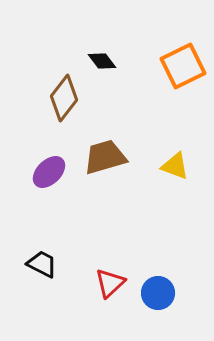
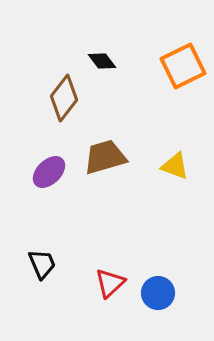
black trapezoid: rotated 40 degrees clockwise
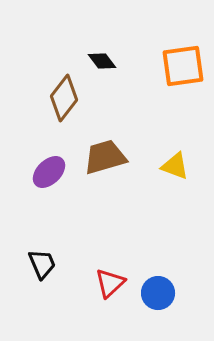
orange square: rotated 18 degrees clockwise
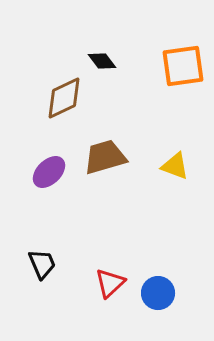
brown diamond: rotated 27 degrees clockwise
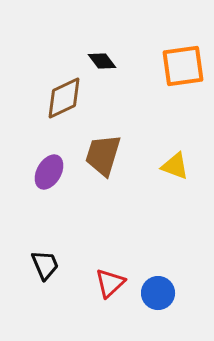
brown trapezoid: moved 2 px left, 2 px up; rotated 57 degrees counterclockwise
purple ellipse: rotated 16 degrees counterclockwise
black trapezoid: moved 3 px right, 1 px down
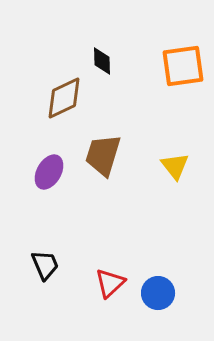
black diamond: rotated 36 degrees clockwise
yellow triangle: rotated 32 degrees clockwise
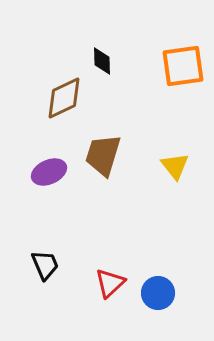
purple ellipse: rotated 36 degrees clockwise
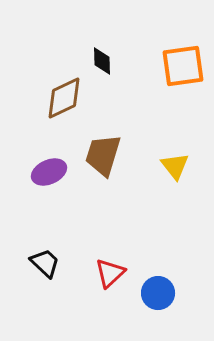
black trapezoid: moved 2 px up; rotated 24 degrees counterclockwise
red triangle: moved 10 px up
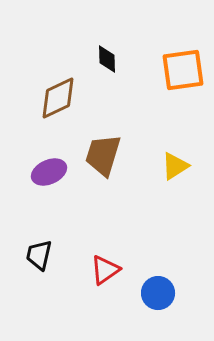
black diamond: moved 5 px right, 2 px up
orange square: moved 4 px down
brown diamond: moved 6 px left
yellow triangle: rotated 36 degrees clockwise
black trapezoid: moved 6 px left, 8 px up; rotated 120 degrees counterclockwise
red triangle: moved 5 px left, 3 px up; rotated 8 degrees clockwise
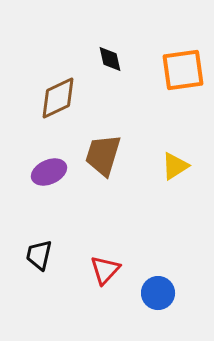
black diamond: moved 3 px right; rotated 12 degrees counterclockwise
red triangle: rotated 12 degrees counterclockwise
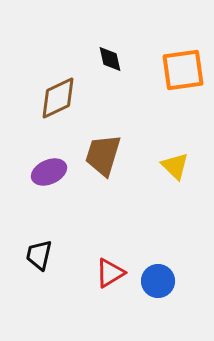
yellow triangle: rotated 44 degrees counterclockwise
red triangle: moved 5 px right, 3 px down; rotated 16 degrees clockwise
blue circle: moved 12 px up
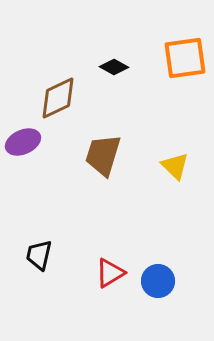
black diamond: moved 4 px right, 8 px down; rotated 48 degrees counterclockwise
orange square: moved 2 px right, 12 px up
purple ellipse: moved 26 px left, 30 px up
